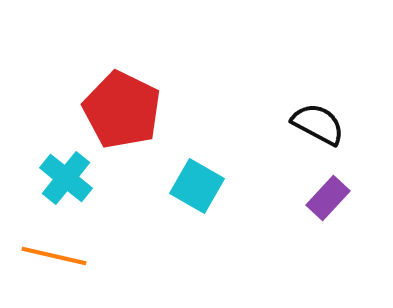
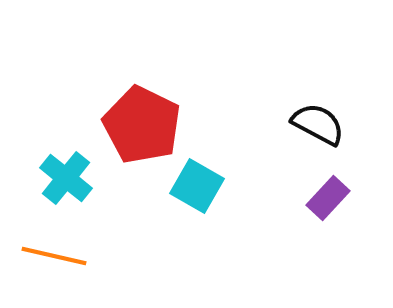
red pentagon: moved 20 px right, 15 px down
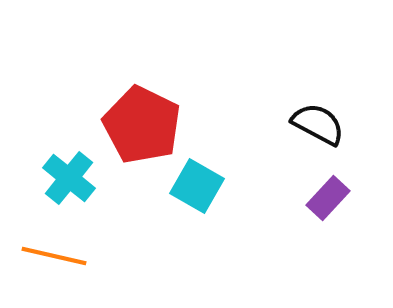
cyan cross: moved 3 px right
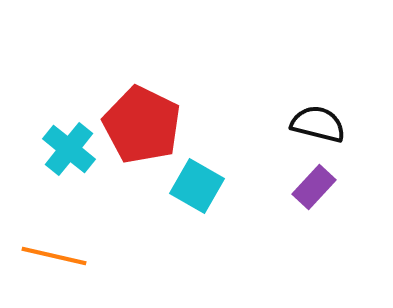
black semicircle: rotated 14 degrees counterclockwise
cyan cross: moved 29 px up
purple rectangle: moved 14 px left, 11 px up
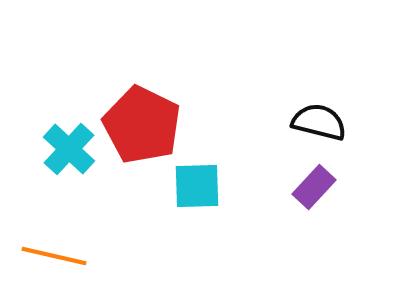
black semicircle: moved 1 px right, 2 px up
cyan cross: rotated 4 degrees clockwise
cyan square: rotated 32 degrees counterclockwise
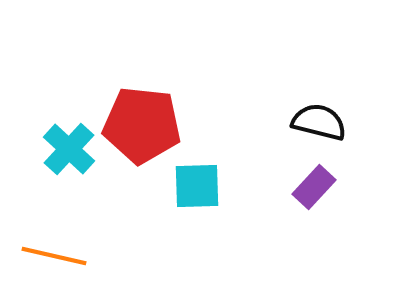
red pentagon: rotated 20 degrees counterclockwise
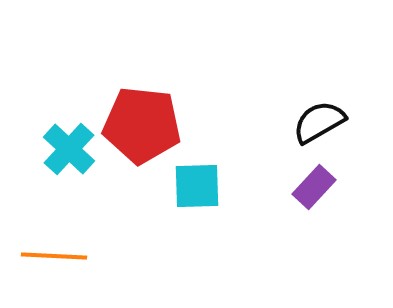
black semicircle: rotated 44 degrees counterclockwise
orange line: rotated 10 degrees counterclockwise
